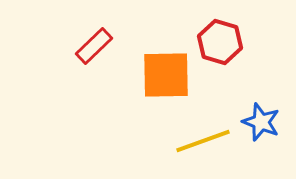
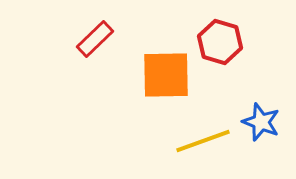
red rectangle: moved 1 px right, 7 px up
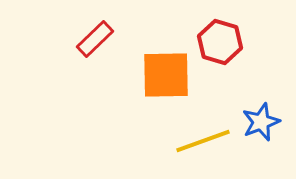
blue star: rotated 30 degrees clockwise
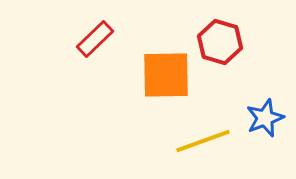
blue star: moved 4 px right, 4 px up
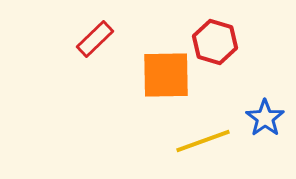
red hexagon: moved 5 px left
blue star: rotated 15 degrees counterclockwise
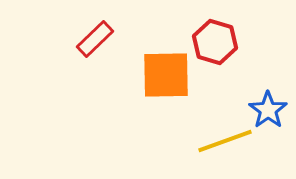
blue star: moved 3 px right, 8 px up
yellow line: moved 22 px right
